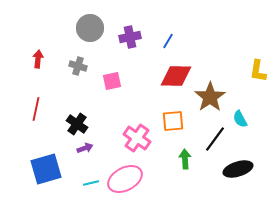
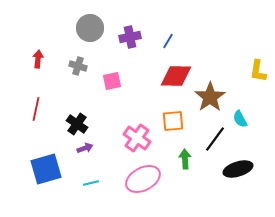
pink ellipse: moved 18 px right
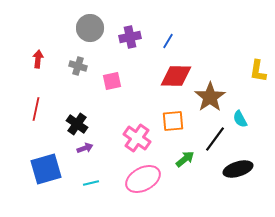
green arrow: rotated 54 degrees clockwise
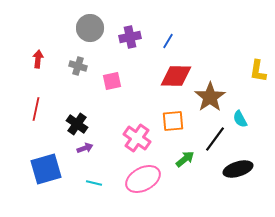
cyan line: moved 3 px right; rotated 28 degrees clockwise
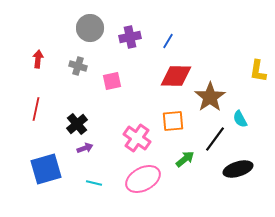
black cross: rotated 15 degrees clockwise
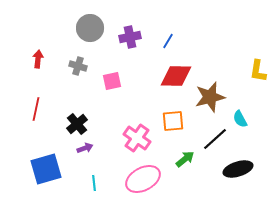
brown star: rotated 20 degrees clockwise
black line: rotated 12 degrees clockwise
cyan line: rotated 70 degrees clockwise
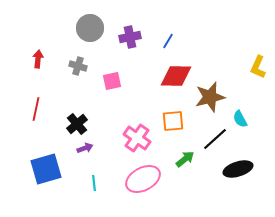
yellow L-shape: moved 4 px up; rotated 15 degrees clockwise
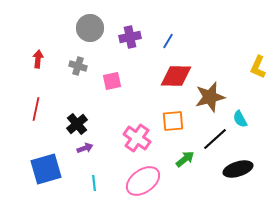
pink ellipse: moved 2 px down; rotated 8 degrees counterclockwise
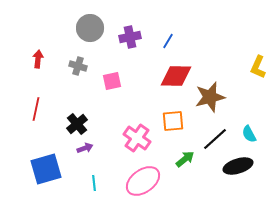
cyan semicircle: moved 9 px right, 15 px down
black ellipse: moved 3 px up
